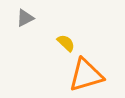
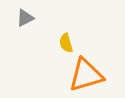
yellow semicircle: rotated 150 degrees counterclockwise
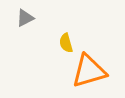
orange triangle: moved 3 px right, 4 px up
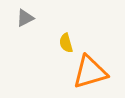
orange triangle: moved 1 px right, 1 px down
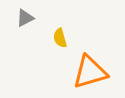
yellow semicircle: moved 6 px left, 5 px up
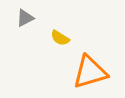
yellow semicircle: rotated 42 degrees counterclockwise
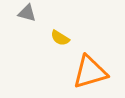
gray triangle: moved 2 px right, 5 px up; rotated 42 degrees clockwise
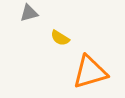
gray triangle: moved 2 px right; rotated 30 degrees counterclockwise
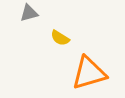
orange triangle: moved 1 px left, 1 px down
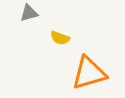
yellow semicircle: rotated 12 degrees counterclockwise
